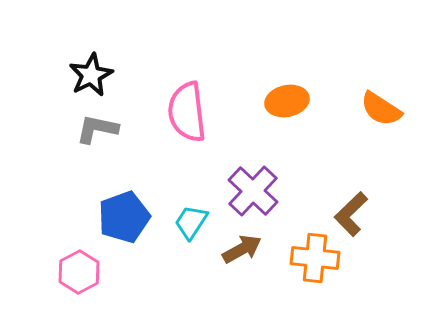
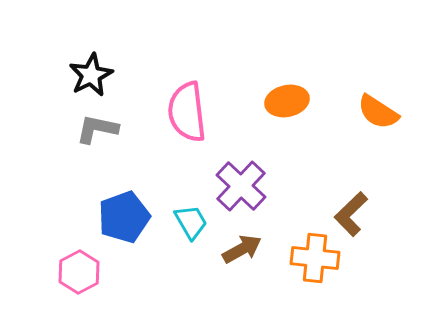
orange semicircle: moved 3 px left, 3 px down
purple cross: moved 12 px left, 5 px up
cyan trapezoid: rotated 117 degrees clockwise
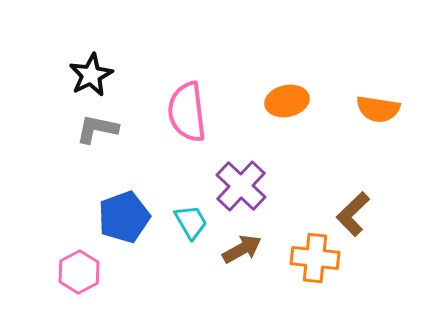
orange semicircle: moved 3 px up; rotated 24 degrees counterclockwise
brown L-shape: moved 2 px right
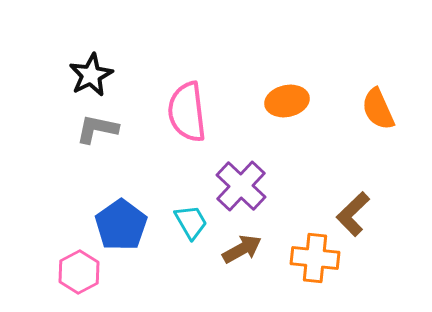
orange semicircle: rotated 57 degrees clockwise
blue pentagon: moved 3 px left, 8 px down; rotated 15 degrees counterclockwise
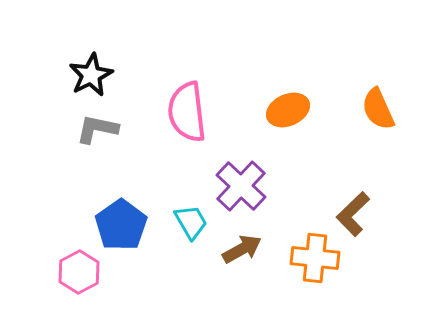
orange ellipse: moved 1 px right, 9 px down; rotated 12 degrees counterclockwise
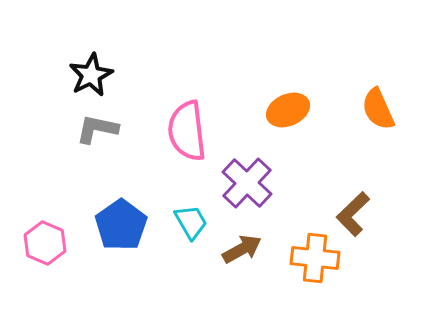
pink semicircle: moved 19 px down
purple cross: moved 6 px right, 3 px up
pink hexagon: moved 34 px left, 29 px up; rotated 9 degrees counterclockwise
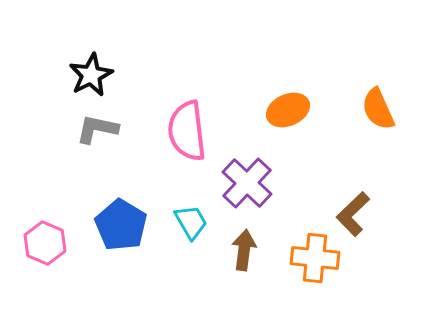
blue pentagon: rotated 6 degrees counterclockwise
brown arrow: moved 2 px right, 1 px down; rotated 54 degrees counterclockwise
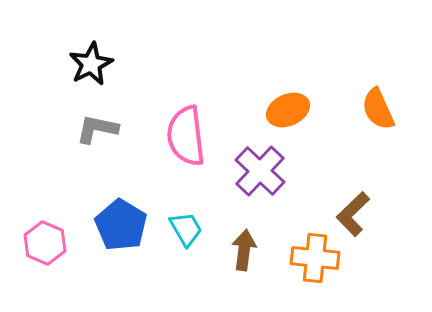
black star: moved 11 px up
pink semicircle: moved 1 px left, 5 px down
purple cross: moved 13 px right, 12 px up
cyan trapezoid: moved 5 px left, 7 px down
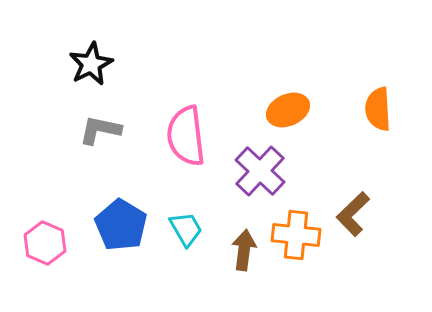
orange semicircle: rotated 21 degrees clockwise
gray L-shape: moved 3 px right, 1 px down
orange cross: moved 19 px left, 23 px up
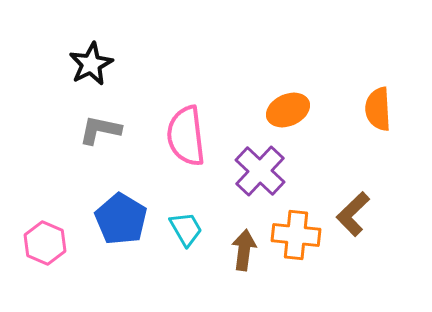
blue pentagon: moved 6 px up
